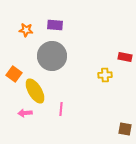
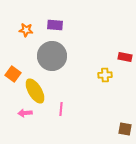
orange square: moved 1 px left
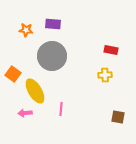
purple rectangle: moved 2 px left, 1 px up
red rectangle: moved 14 px left, 7 px up
brown square: moved 7 px left, 12 px up
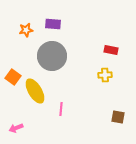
orange star: rotated 16 degrees counterclockwise
orange square: moved 3 px down
pink arrow: moved 9 px left, 15 px down; rotated 16 degrees counterclockwise
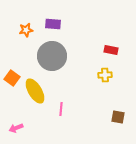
orange square: moved 1 px left, 1 px down
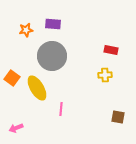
yellow ellipse: moved 2 px right, 3 px up
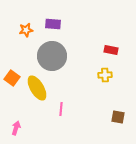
pink arrow: rotated 128 degrees clockwise
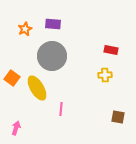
orange star: moved 1 px left, 1 px up; rotated 16 degrees counterclockwise
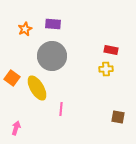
yellow cross: moved 1 px right, 6 px up
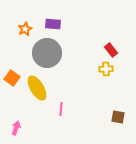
red rectangle: rotated 40 degrees clockwise
gray circle: moved 5 px left, 3 px up
